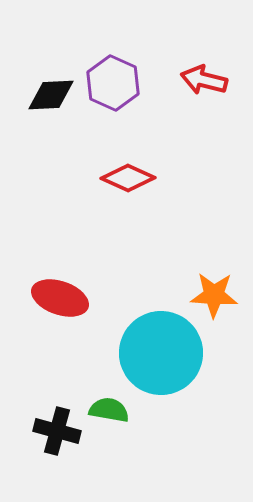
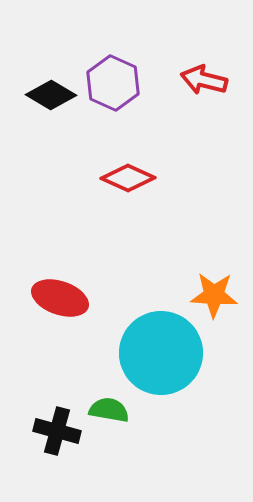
black diamond: rotated 33 degrees clockwise
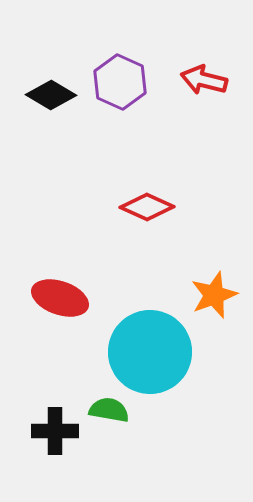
purple hexagon: moved 7 px right, 1 px up
red diamond: moved 19 px right, 29 px down
orange star: rotated 24 degrees counterclockwise
cyan circle: moved 11 px left, 1 px up
black cross: moved 2 px left; rotated 15 degrees counterclockwise
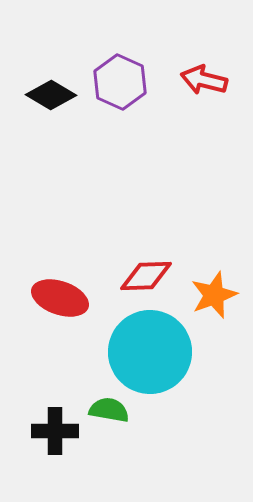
red diamond: moved 1 px left, 69 px down; rotated 26 degrees counterclockwise
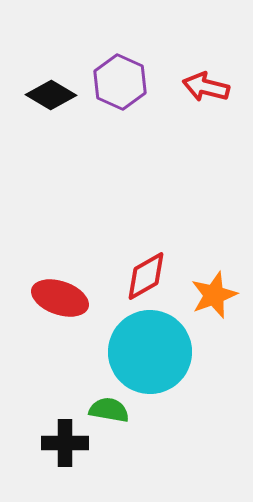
red arrow: moved 2 px right, 7 px down
red diamond: rotated 28 degrees counterclockwise
black cross: moved 10 px right, 12 px down
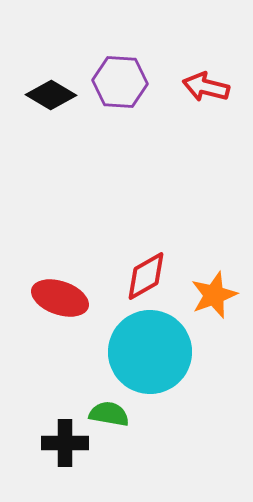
purple hexagon: rotated 20 degrees counterclockwise
green semicircle: moved 4 px down
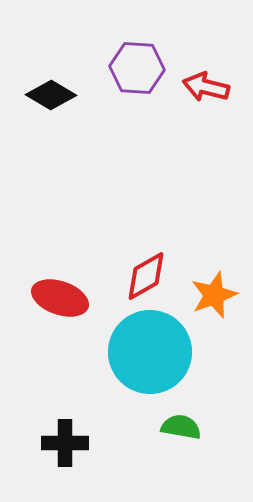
purple hexagon: moved 17 px right, 14 px up
green semicircle: moved 72 px right, 13 px down
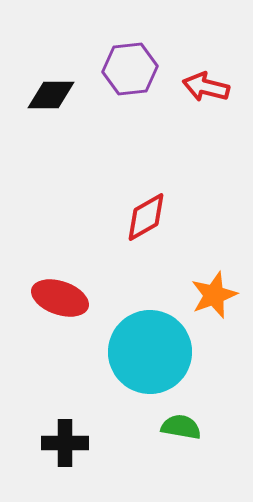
purple hexagon: moved 7 px left, 1 px down; rotated 10 degrees counterclockwise
black diamond: rotated 30 degrees counterclockwise
red diamond: moved 59 px up
